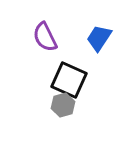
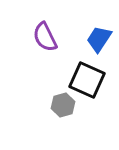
blue trapezoid: moved 1 px down
black square: moved 18 px right
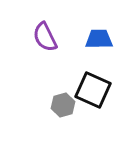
blue trapezoid: rotated 56 degrees clockwise
black square: moved 6 px right, 10 px down
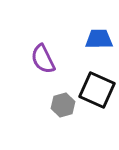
purple semicircle: moved 2 px left, 22 px down
black square: moved 4 px right
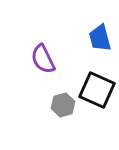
blue trapezoid: moved 1 px right, 1 px up; rotated 104 degrees counterclockwise
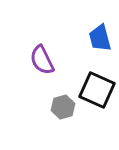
purple semicircle: moved 1 px left, 1 px down
gray hexagon: moved 2 px down
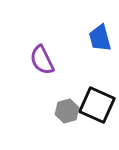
black square: moved 15 px down
gray hexagon: moved 4 px right, 4 px down
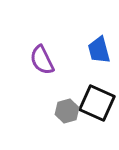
blue trapezoid: moved 1 px left, 12 px down
black square: moved 2 px up
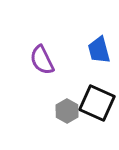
gray hexagon: rotated 15 degrees counterclockwise
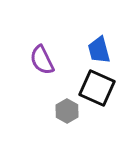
black square: moved 15 px up
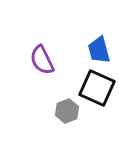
gray hexagon: rotated 10 degrees clockwise
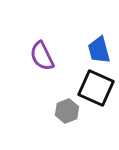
purple semicircle: moved 4 px up
black square: moved 1 px left
